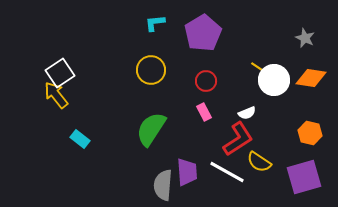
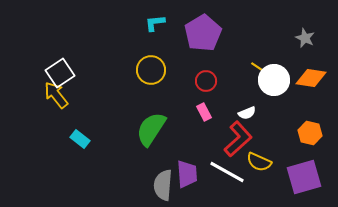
red L-shape: rotated 9 degrees counterclockwise
yellow semicircle: rotated 10 degrees counterclockwise
purple trapezoid: moved 2 px down
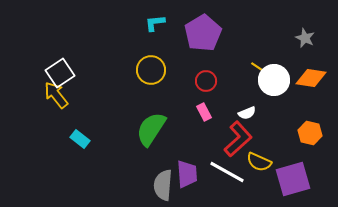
purple square: moved 11 px left, 2 px down
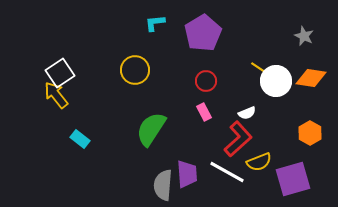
gray star: moved 1 px left, 2 px up
yellow circle: moved 16 px left
white circle: moved 2 px right, 1 px down
orange hexagon: rotated 15 degrees clockwise
yellow semicircle: rotated 45 degrees counterclockwise
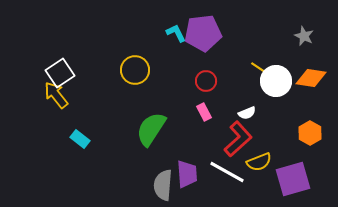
cyan L-shape: moved 21 px right, 10 px down; rotated 70 degrees clockwise
purple pentagon: rotated 24 degrees clockwise
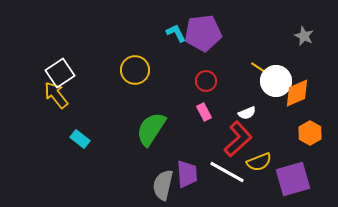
orange diamond: moved 14 px left, 15 px down; rotated 32 degrees counterclockwise
gray semicircle: rotated 8 degrees clockwise
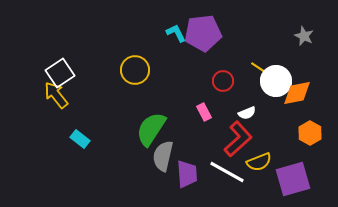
red circle: moved 17 px right
orange diamond: rotated 12 degrees clockwise
gray semicircle: moved 29 px up
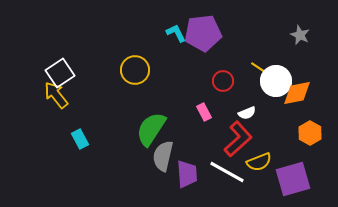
gray star: moved 4 px left, 1 px up
cyan rectangle: rotated 24 degrees clockwise
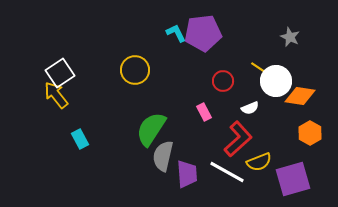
gray star: moved 10 px left, 2 px down
orange diamond: moved 3 px right, 3 px down; rotated 20 degrees clockwise
white semicircle: moved 3 px right, 5 px up
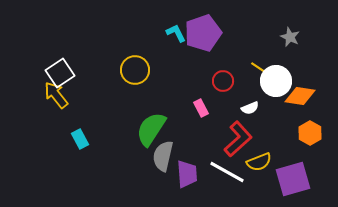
purple pentagon: rotated 12 degrees counterclockwise
pink rectangle: moved 3 px left, 4 px up
